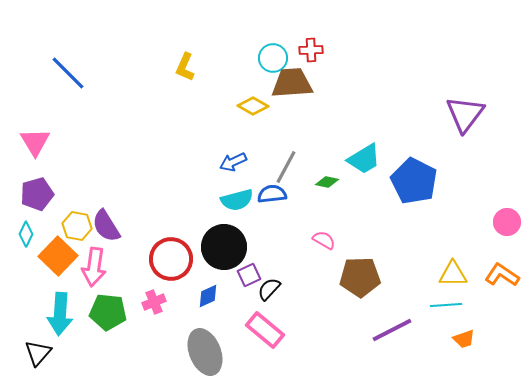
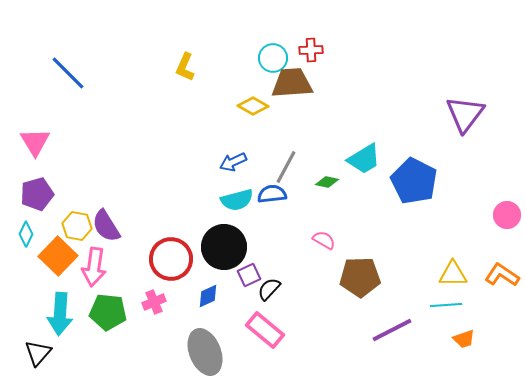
pink circle: moved 7 px up
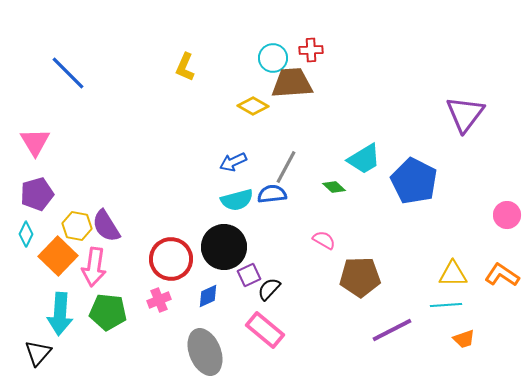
green diamond: moved 7 px right, 5 px down; rotated 30 degrees clockwise
pink cross: moved 5 px right, 2 px up
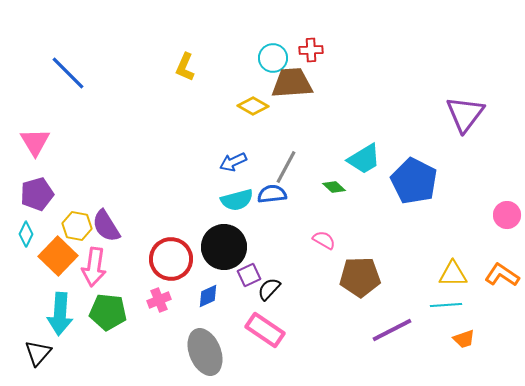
pink rectangle: rotated 6 degrees counterclockwise
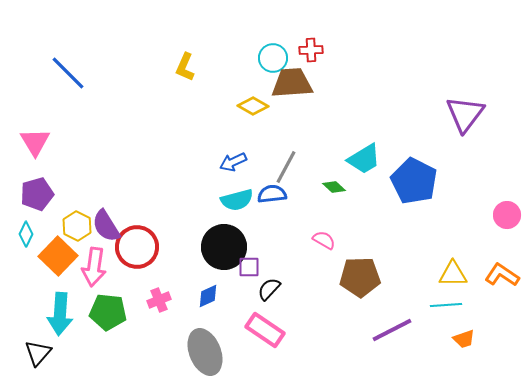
yellow hexagon: rotated 16 degrees clockwise
red circle: moved 34 px left, 12 px up
purple square: moved 8 px up; rotated 25 degrees clockwise
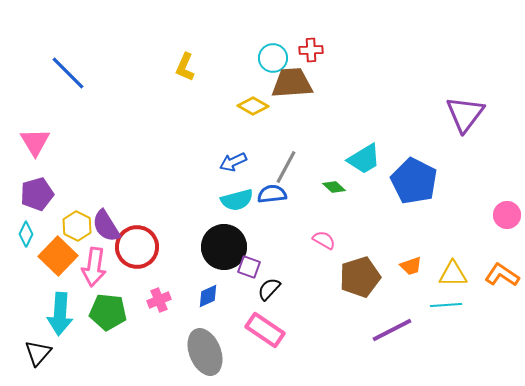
purple square: rotated 20 degrees clockwise
brown pentagon: rotated 15 degrees counterclockwise
orange trapezoid: moved 53 px left, 73 px up
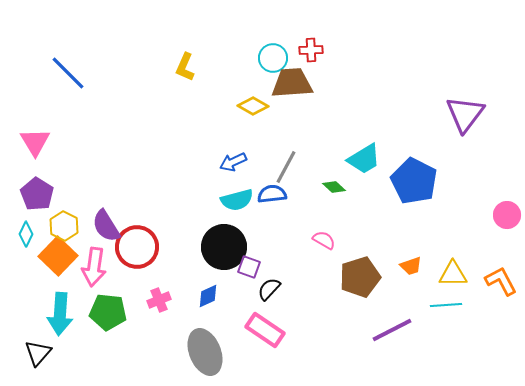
purple pentagon: rotated 24 degrees counterclockwise
yellow hexagon: moved 13 px left
orange L-shape: moved 1 px left, 6 px down; rotated 28 degrees clockwise
